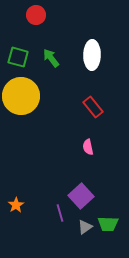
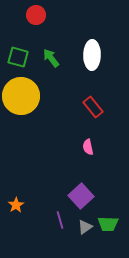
purple line: moved 7 px down
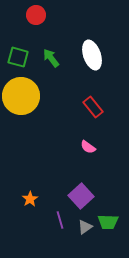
white ellipse: rotated 20 degrees counterclockwise
pink semicircle: rotated 42 degrees counterclockwise
orange star: moved 14 px right, 6 px up
green trapezoid: moved 2 px up
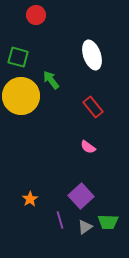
green arrow: moved 22 px down
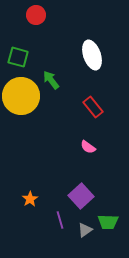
gray triangle: moved 3 px down
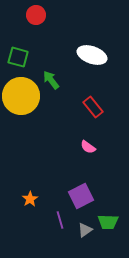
white ellipse: rotated 52 degrees counterclockwise
purple square: rotated 15 degrees clockwise
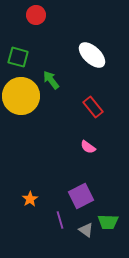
white ellipse: rotated 24 degrees clockwise
gray triangle: moved 1 px right; rotated 49 degrees counterclockwise
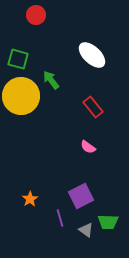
green square: moved 2 px down
purple line: moved 2 px up
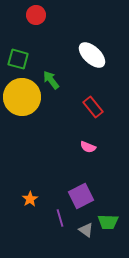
yellow circle: moved 1 px right, 1 px down
pink semicircle: rotated 14 degrees counterclockwise
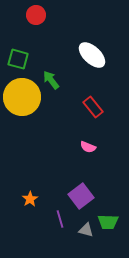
purple square: rotated 10 degrees counterclockwise
purple line: moved 1 px down
gray triangle: rotated 21 degrees counterclockwise
